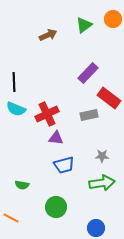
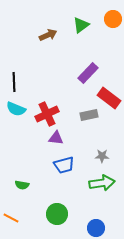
green triangle: moved 3 px left
green circle: moved 1 px right, 7 px down
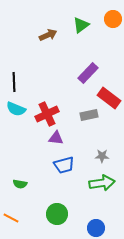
green semicircle: moved 2 px left, 1 px up
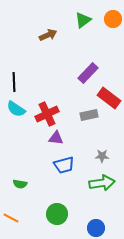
green triangle: moved 2 px right, 5 px up
cyan semicircle: rotated 12 degrees clockwise
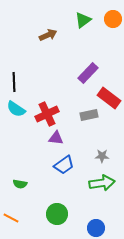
blue trapezoid: rotated 20 degrees counterclockwise
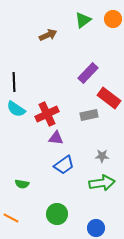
green semicircle: moved 2 px right
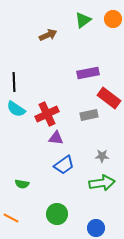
purple rectangle: rotated 35 degrees clockwise
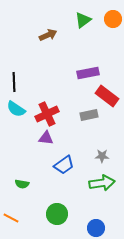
red rectangle: moved 2 px left, 2 px up
purple triangle: moved 10 px left
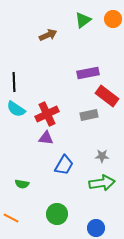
blue trapezoid: rotated 25 degrees counterclockwise
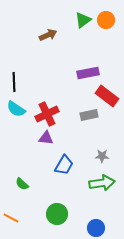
orange circle: moved 7 px left, 1 px down
green semicircle: rotated 32 degrees clockwise
